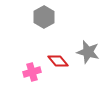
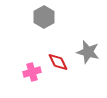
red diamond: moved 1 px down; rotated 15 degrees clockwise
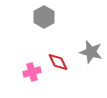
gray star: moved 3 px right
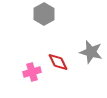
gray hexagon: moved 3 px up
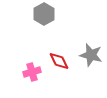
gray star: moved 3 px down
red diamond: moved 1 px right, 1 px up
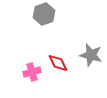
gray hexagon: rotated 10 degrees clockwise
red diamond: moved 1 px left, 2 px down
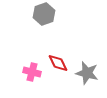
gray star: moved 4 px left, 18 px down
pink cross: rotated 30 degrees clockwise
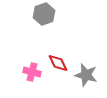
gray star: moved 1 px left, 2 px down
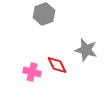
red diamond: moved 1 px left, 2 px down
gray star: moved 25 px up
